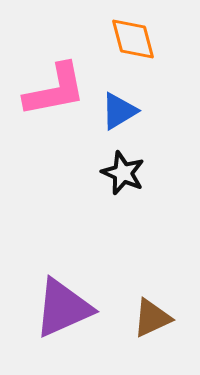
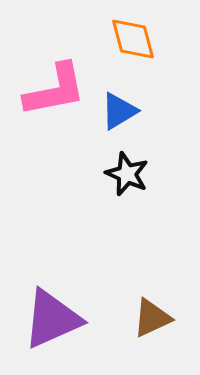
black star: moved 4 px right, 1 px down
purple triangle: moved 11 px left, 11 px down
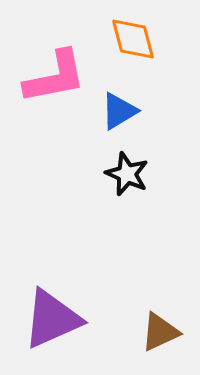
pink L-shape: moved 13 px up
brown triangle: moved 8 px right, 14 px down
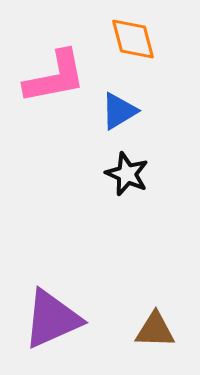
brown triangle: moved 5 px left, 2 px up; rotated 27 degrees clockwise
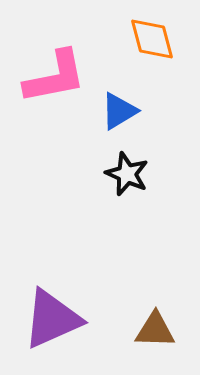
orange diamond: moved 19 px right
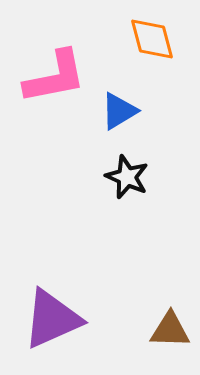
black star: moved 3 px down
brown triangle: moved 15 px right
